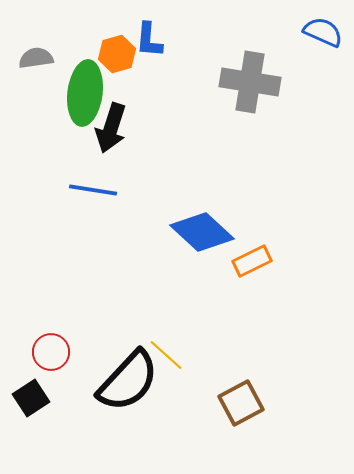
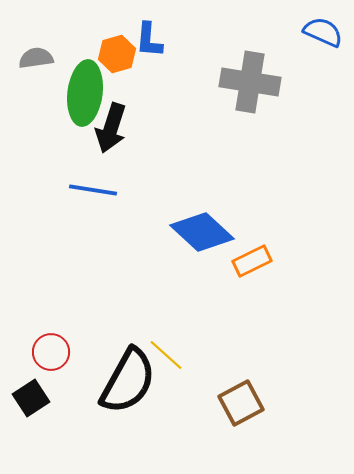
black semicircle: rotated 14 degrees counterclockwise
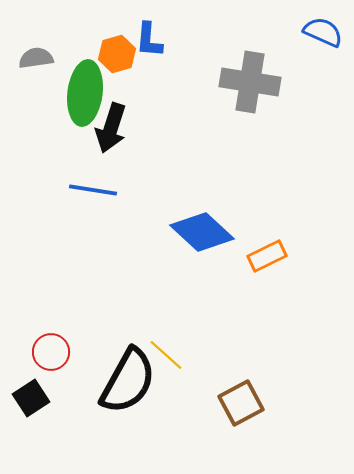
orange rectangle: moved 15 px right, 5 px up
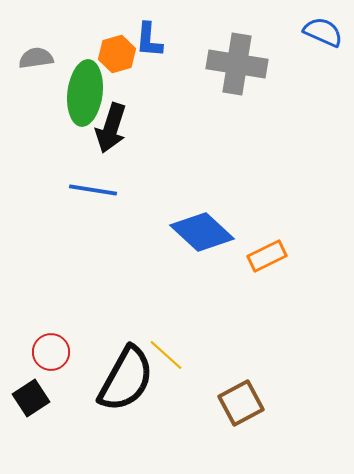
gray cross: moved 13 px left, 18 px up
black semicircle: moved 2 px left, 2 px up
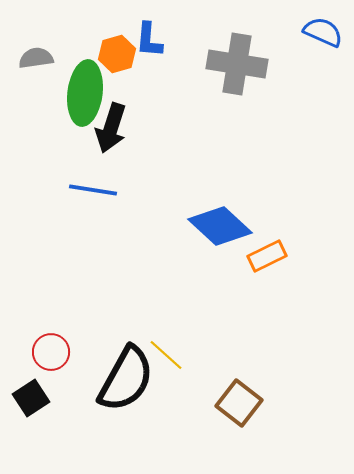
blue diamond: moved 18 px right, 6 px up
brown square: moved 2 px left; rotated 24 degrees counterclockwise
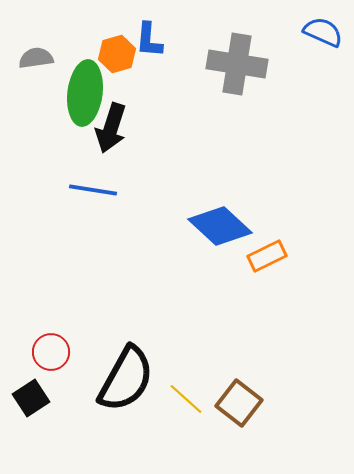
yellow line: moved 20 px right, 44 px down
